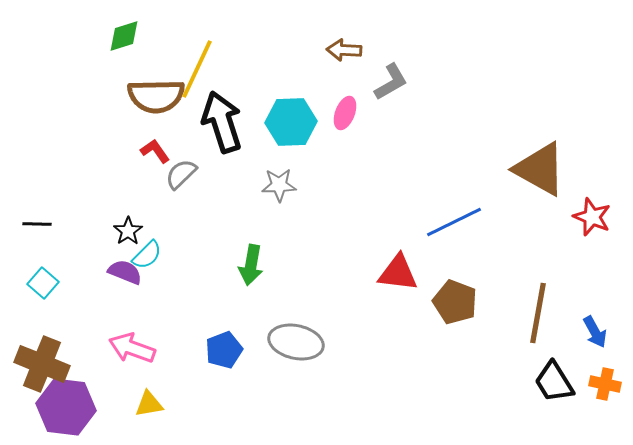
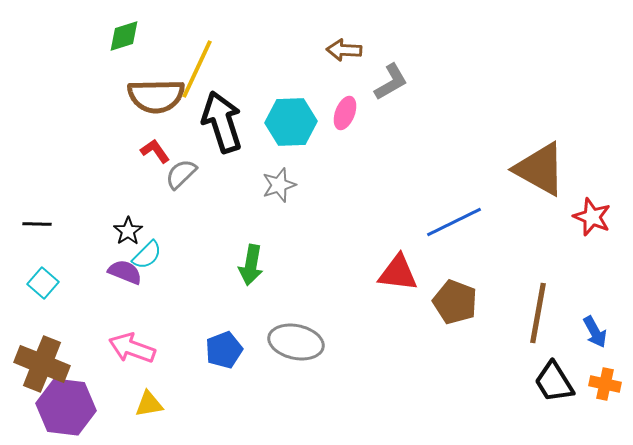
gray star: rotated 16 degrees counterclockwise
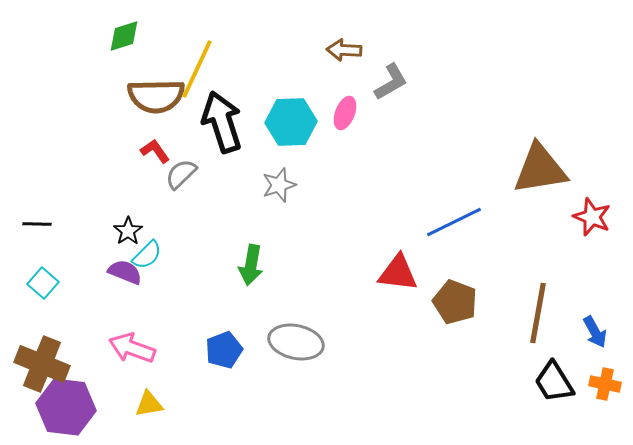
brown triangle: rotated 38 degrees counterclockwise
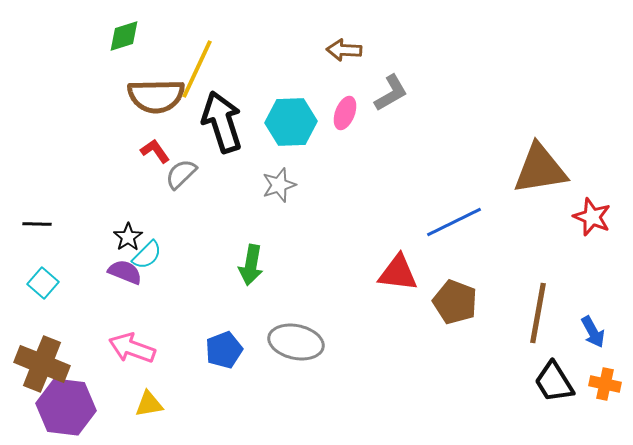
gray L-shape: moved 11 px down
black star: moved 6 px down
blue arrow: moved 2 px left
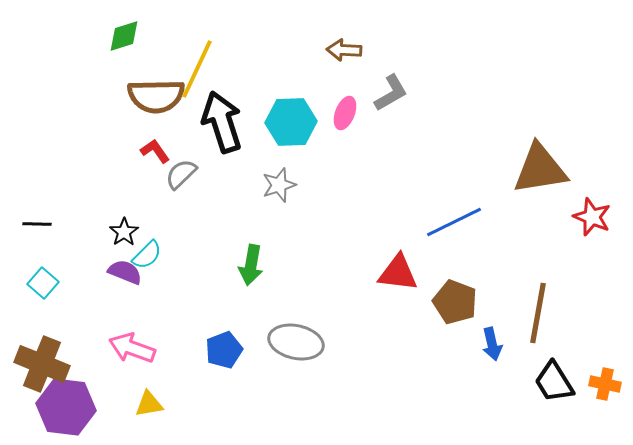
black star: moved 4 px left, 5 px up
blue arrow: moved 101 px left, 12 px down; rotated 16 degrees clockwise
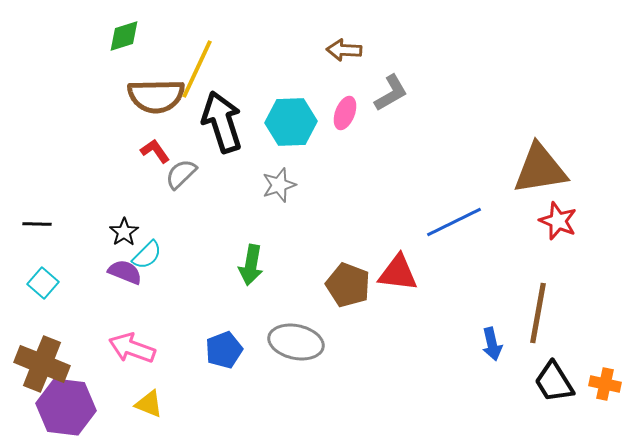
red star: moved 34 px left, 4 px down
brown pentagon: moved 107 px left, 17 px up
yellow triangle: rotated 32 degrees clockwise
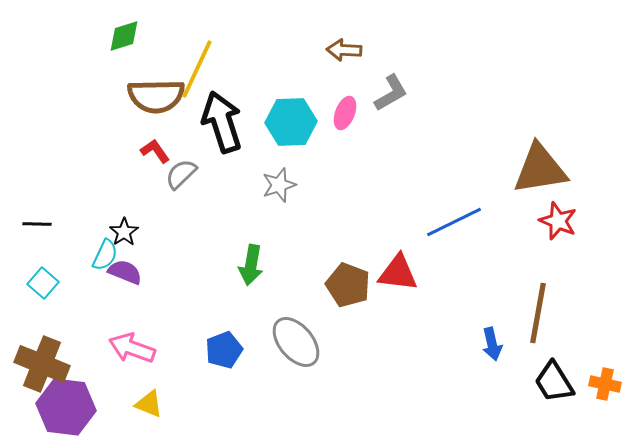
cyan semicircle: moved 42 px left; rotated 20 degrees counterclockwise
gray ellipse: rotated 38 degrees clockwise
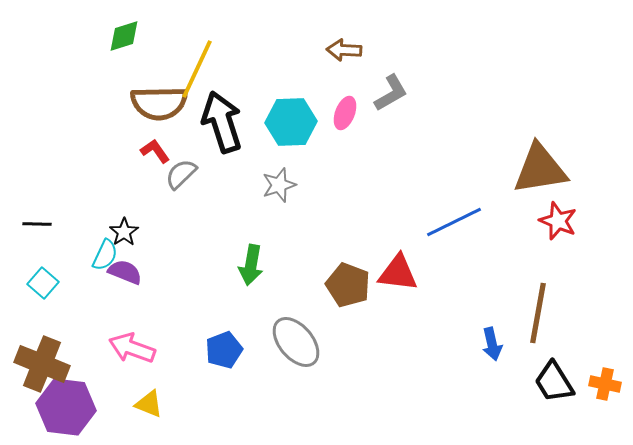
brown semicircle: moved 3 px right, 7 px down
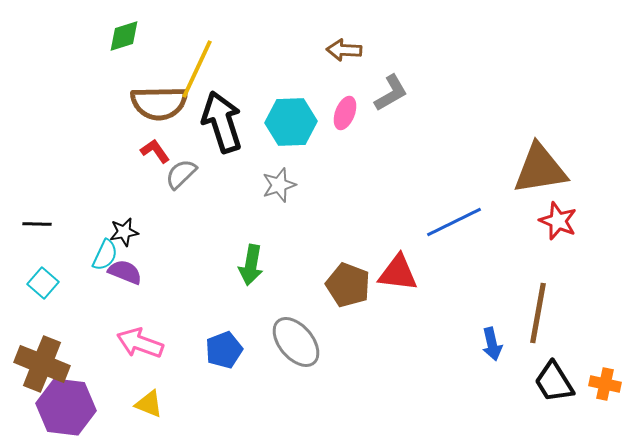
black star: rotated 24 degrees clockwise
pink arrow: moved 8 px right, 5 px up
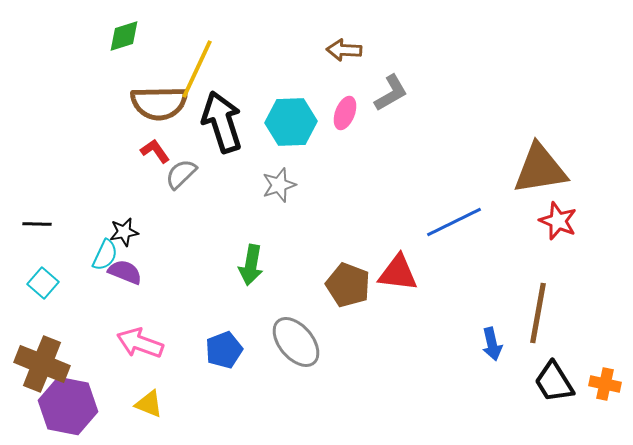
purple hexagon: moved 2 px right, 1 px up; rotated 4 degrees clockwise
